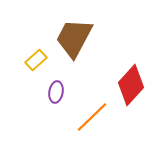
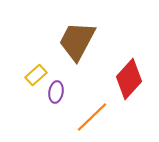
brown trapezoid: moved 3 px right, 3 px down
yellow rectangle: moved 15 px down
red diamond: moved 2 px left, 6 px up
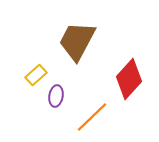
purple ellipse: moved 4 px down
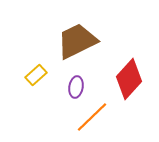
brown trapezoid: rotated 36 degrees clockwise
purple ellipse: moved 20 px right, 9 px up
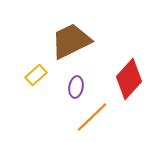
brown trapezoid: moved 6 px left
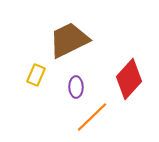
brown trapezoid: moved 2 px left, 1 px up
yellow rectangle: rotated 25 degrees counterclockwise
purple ellipse: rotated 10 degrees counterclockwise
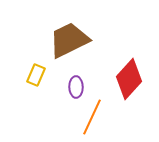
orange line: rotated 21 degrees counterclockwise
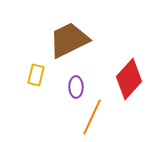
yellow rectangle: rotated 10 degrees counterclockwise
